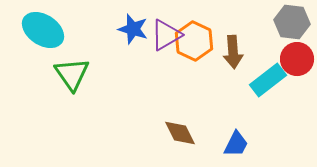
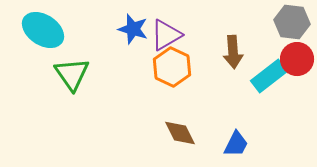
orange hexagon: moved 22 px left, 26 px down
cyan rectangle: moved 1 px right, 4 px up
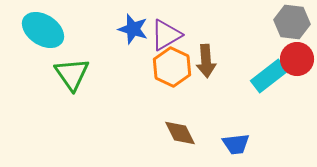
brown arrow: moved 27 px left, 9 px down
blue trapezoid: rotated 56 degrees clockwise
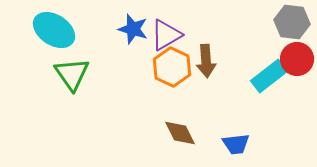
cyan ellipse: moved 11 px right
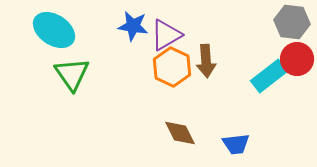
blue star: moved 3 px up; rotated 8 degrees counterclockwise
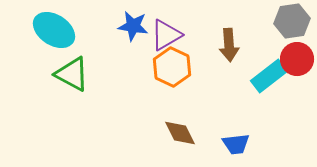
gray hexagon: moved 1 px up; rotated 16 degrees counterclockwise
brown arrow: moved 23 px right, 16 px up
green triangle: rotated 27 degrees counterclockwise
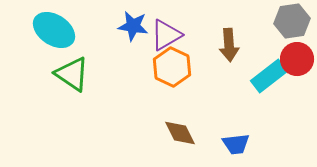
green triangle: rotated 6 degrees clockwise
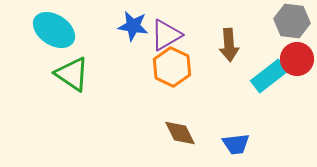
gray hexagon: rotated 16 degrees clockwise
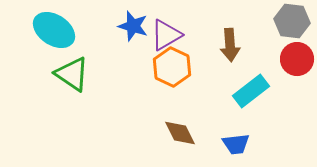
blue star: rotated 8 degrees clockwise
brown arrow: moved 1 px right
cyan rectangle: moved 18 px left, 15 px down
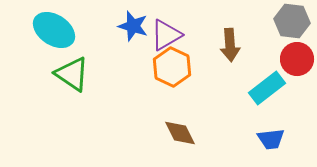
cyan rectangle: moved 16 px right, 3 px up
blue trapezoid: moved 35 px right, 5 px up
